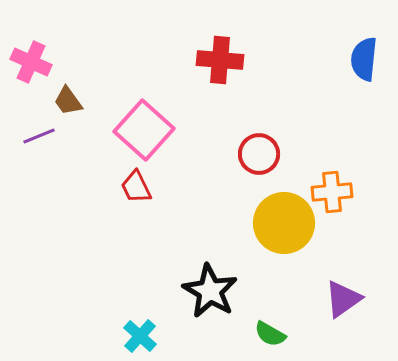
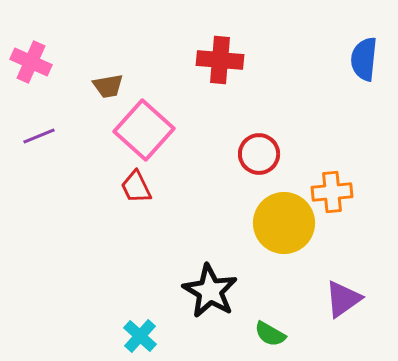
brown trapezoid: moved 40 px right, 15 px up; rotated 64 degrees counterclockwise
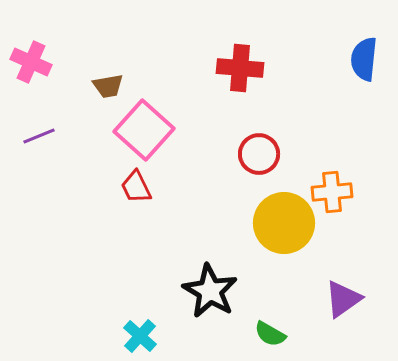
red cross: moved 20 px right, 8 px down
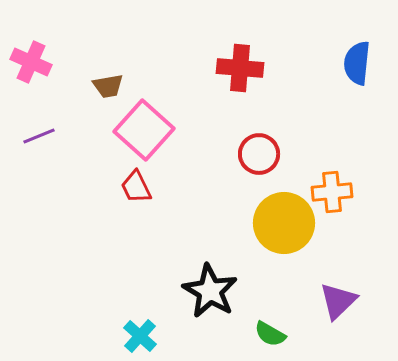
blue semicircle: moved 7 px left, 4 px down
purple triangle: moved 5 px left, 2 px down; rotated 9 degrees counterclockwise
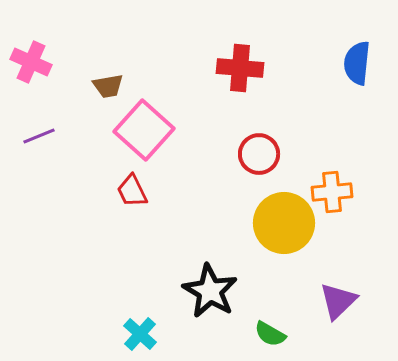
red trapezoid: moved 4 px left, 4 px down
cyan cross: moved 2 px up
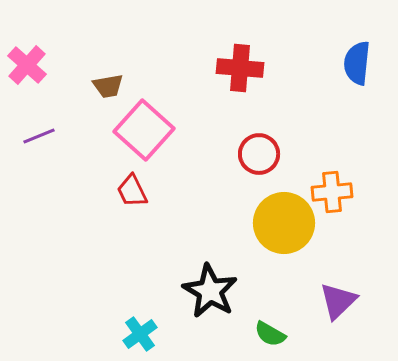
pink cross: moved 4 px left, 3 px down; rotated 18 degrees clockwise
cyan cross: rotated 12 degrees clockwise
